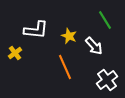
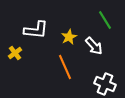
yellow star: moved 1 px down; rotated 21 degrees clockwise
white cross: moved 2 px left, 4 px down; rotated 30 degrees counterclockwise
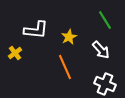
white arrow: moved 7 px right, 4 px down
